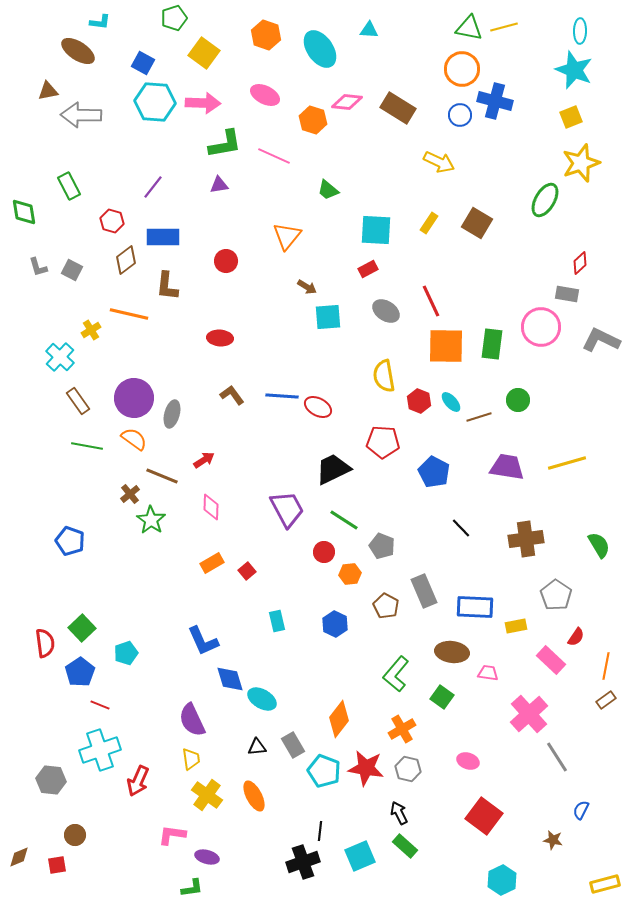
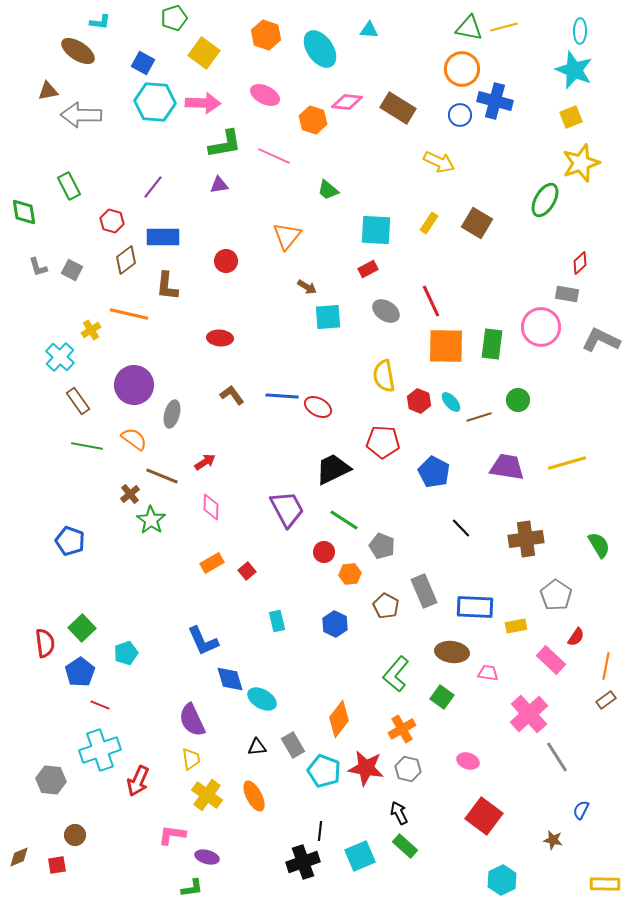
purple circle at (134, 398): moved 13 px up
red arrow at (204, 460): moved 1 px right, 2 px down
yellow rectangle at (605, 884): rotated 16 degrees clockwise
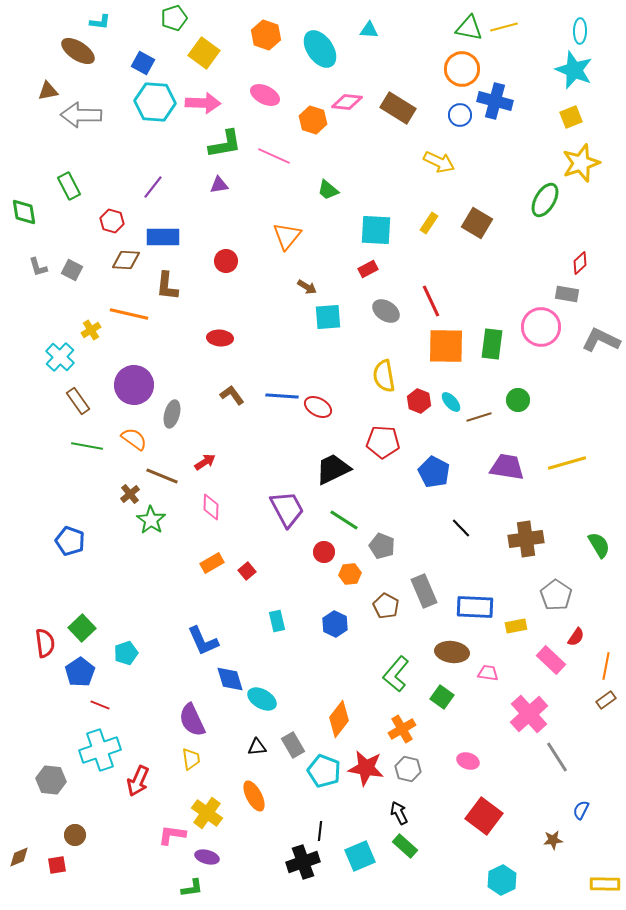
brown diamond at (126, 260): rotated 40 degrees clockwise
yellow cross at (207, 795): moved 18 px down
brown star at (553, 840): rotated 18 degrees counterclockwise
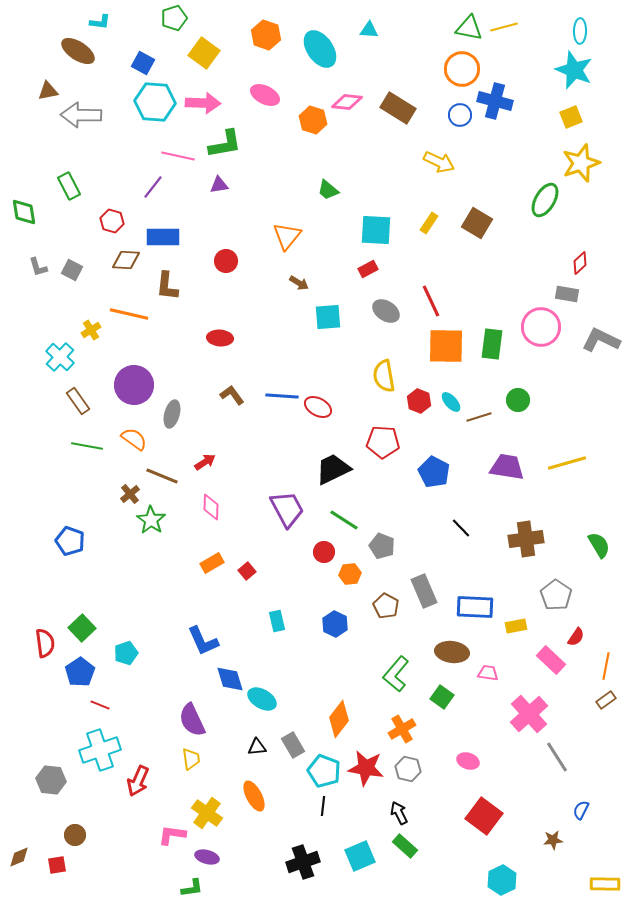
pink line at (274, 156): moved 96 px left; rotated 12 degrees counterclockwise
brown arrow at (307, 287): moved 8 px left, 4 px up
black line at (320, 831): moved 3 px right, 25 px up
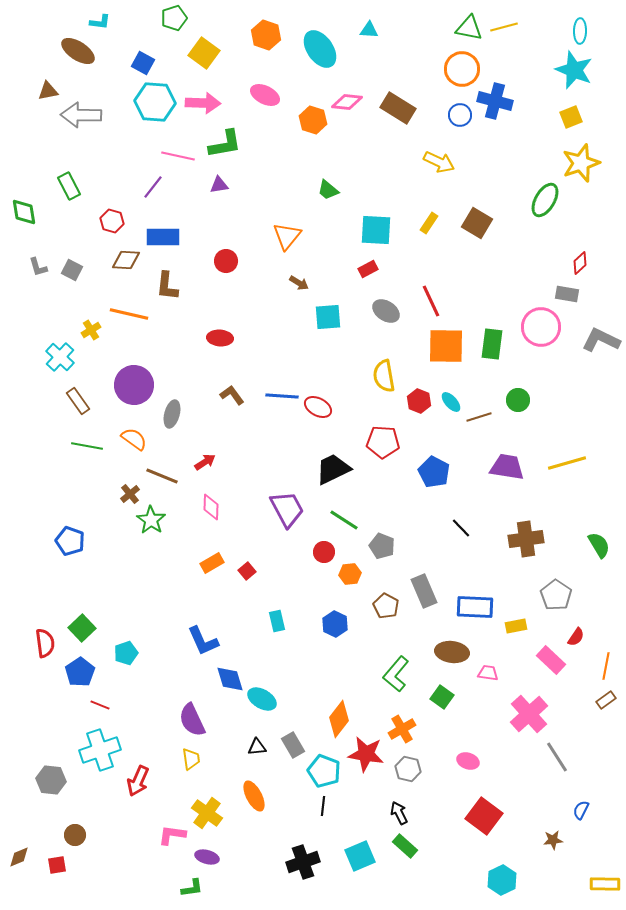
red star at (366, 768): moved 14 px up
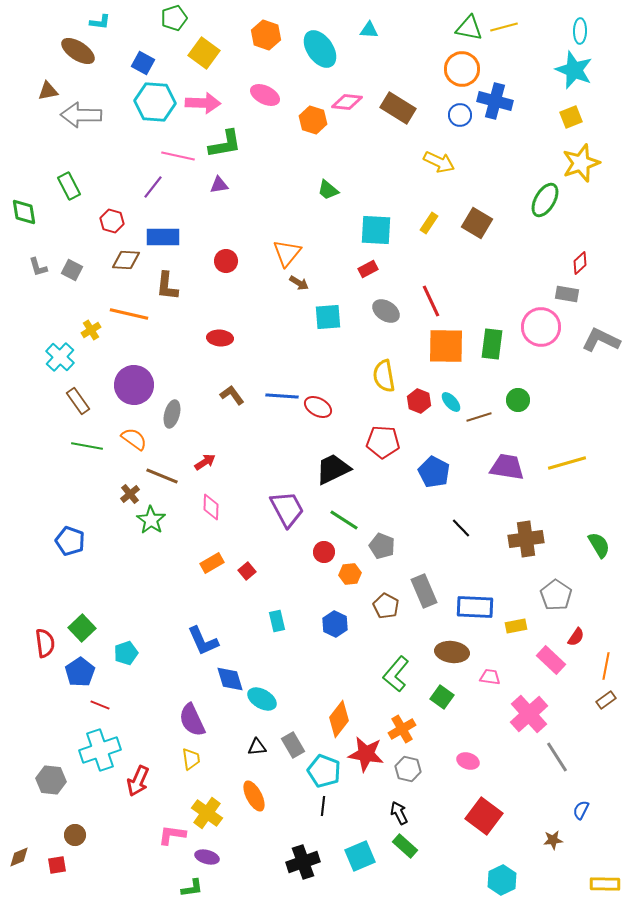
orange triangle at (287, 236): moved 17 px down
pink trapezoid at (488, 673): moved 2 px right, 4 px down
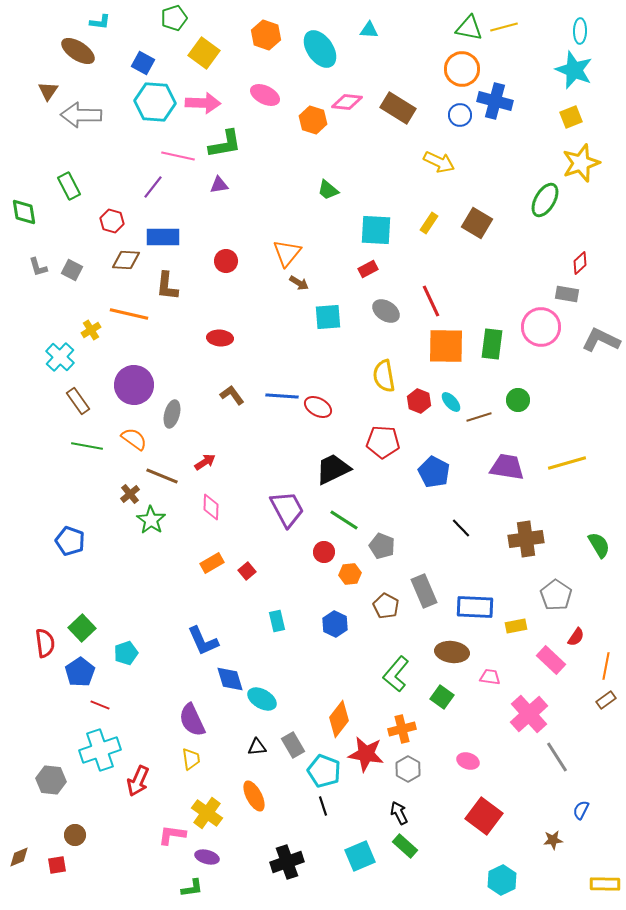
brown triangle at (48, 91): rotated 45 degrees counterclockwise
orange cross at (402, 729): rotated 16 degrees clockwise
gray hexagon at (408, 769): rotated 15 degrees clockwise
black line at (323, 806): rotated 24 degrees counterclockwise
black cross at (303, 862): moved 16 px left
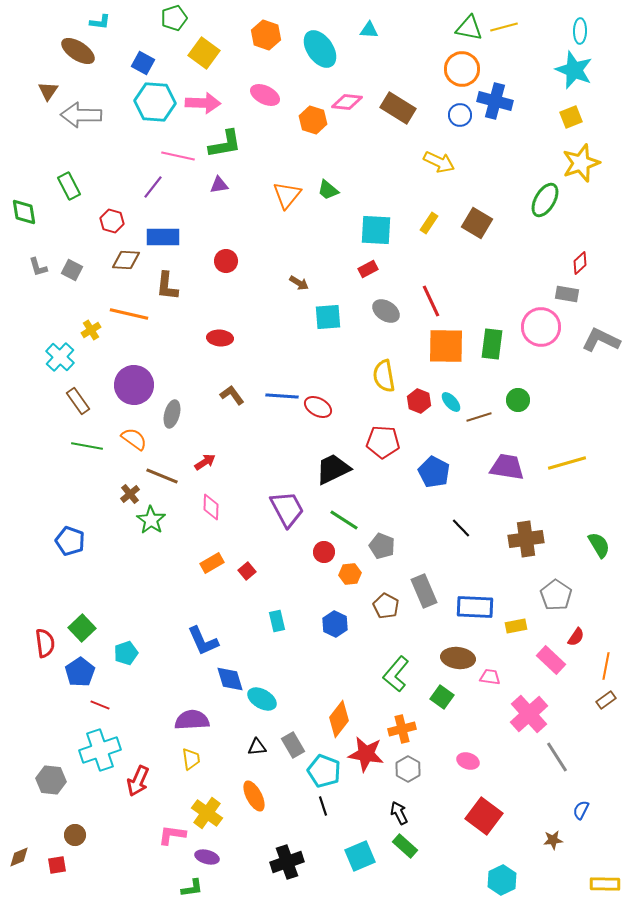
orange triangle at (287, 253): moved 58 px up
brown ellipse at (452, 652): moved 6 px right, 6 px down
purple semicircle at (192, 720): rotated 112 degrees clockwise
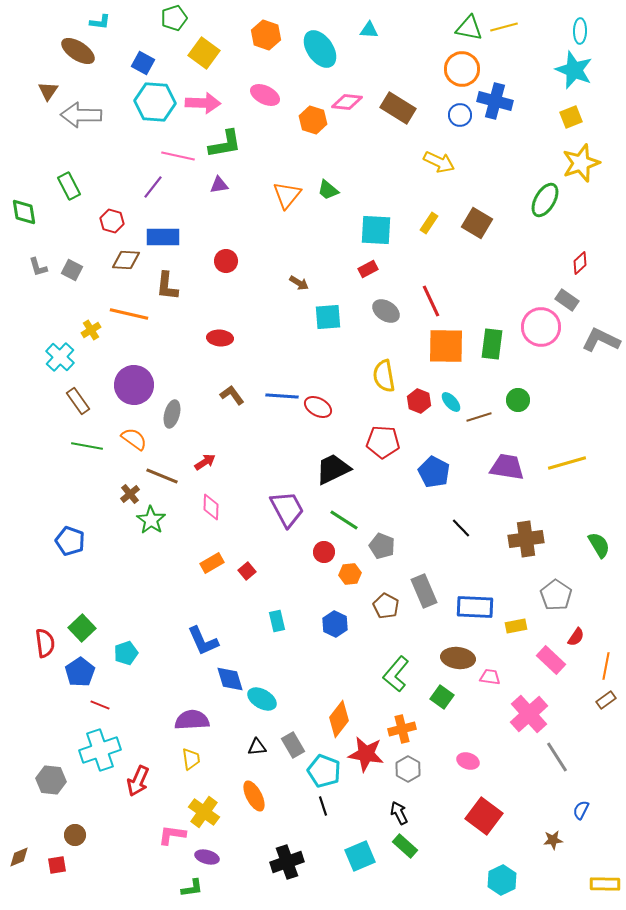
gray rectangle at (567, 294): moved 6 px down; rotated 25 degrees clockwise
yellow cross at (207, 813): moved 3 px left, 1 px up
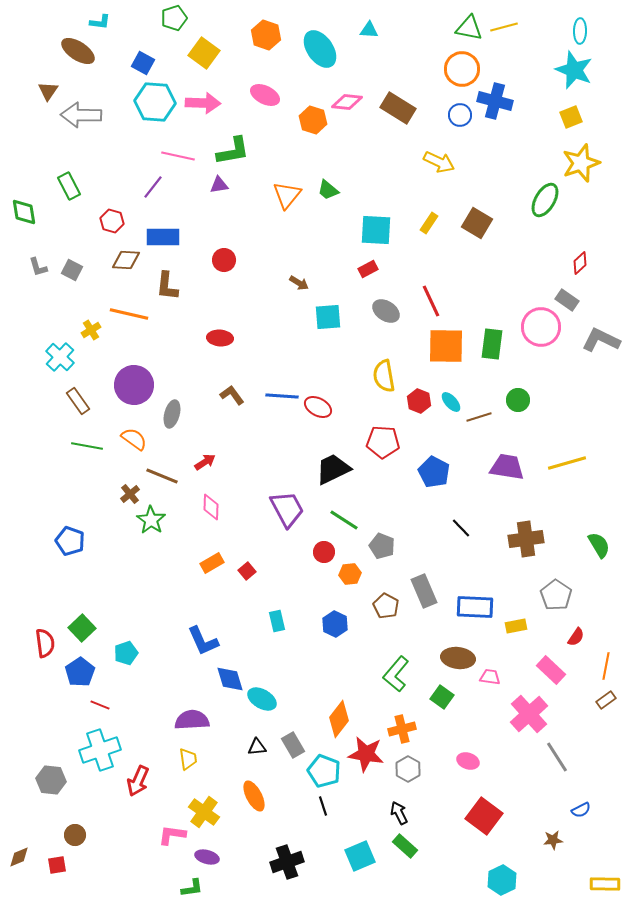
green L-shape at (225, 144): moved 8 px right, 7 px down
red circle at (226, 261): moved 2 px left, 1 px up
pink rectangle at (551, 660): moved 10 px down
yellow trapezoid at (191, 759): moved 3 px left
blue semicircle at (581, 810): rotated 144 degrees counterclockwise
